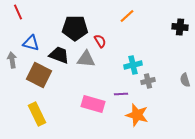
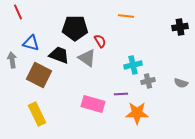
orange line: moved 1 px left; rotated 49 degrees clockwise
black cross: rotated 14 degrees counterclockwise
gray triangle: moved 1 px right, 1 px up; rotated 30 degrees clockwise
gray semicircle: moved 4 px left, 3 px down; rotated 56 degrees counterclockwise
orange star: moved 2 px up; rotated 15 degrees counterclockwise
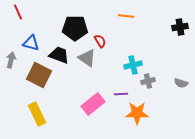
gray arrow: moved 1 px left; rotated 21 degrees clockwise
pink rectangle: rotated 55 degrees counterclockwise
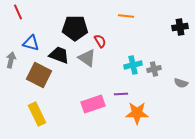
gray cross: moved 6 px right, 12 px up
pink rectangle: rotated 20 degrees clockwise
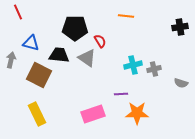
black trapezoid: rotated 15 degrees counterclockwise
pink rectangle: moved 10 px down
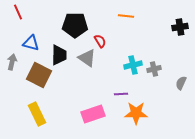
black pentagon: moved 3 px up
black trapezoid: rotated 85 degrees clockwise
gray arrow: moved 1 px right, 2 px down
gray semicircle: rotated 96 degrees clockwise
orange star: moved 1 px left
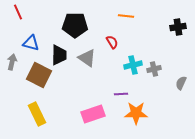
black cross: moved 2 px left
red semicircle: moved 12 px right, 1 px down
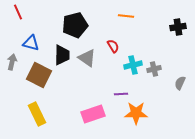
black pentagon: rotated 15 degrees counterclockwise
red semicircle: moved 1 px right, 4 px down
black trapezoid: moved 3 px right
gray semicircle: moved 1 px left
